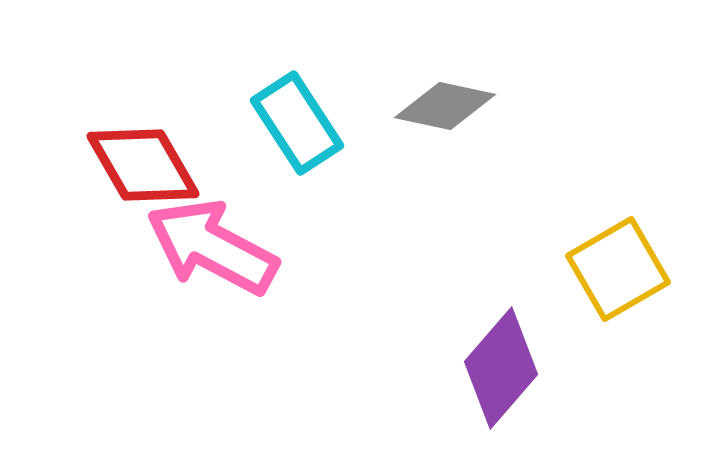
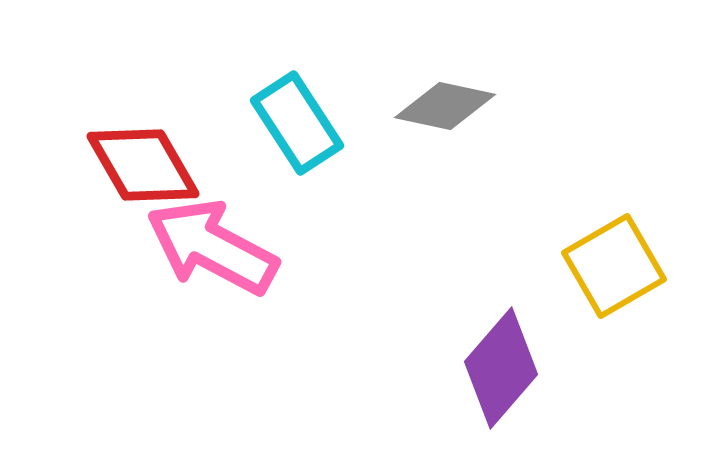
yellow square: moved 4 px left, 3 px up
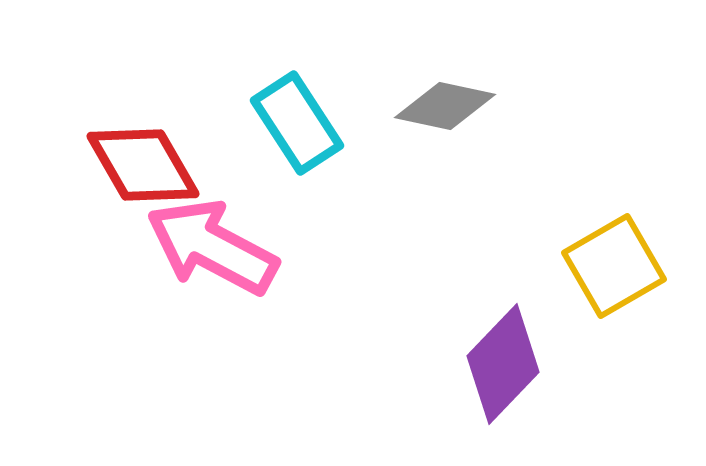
purple diamond: moved 2 px right, 4 px up; rotated 3 degrees clockwise
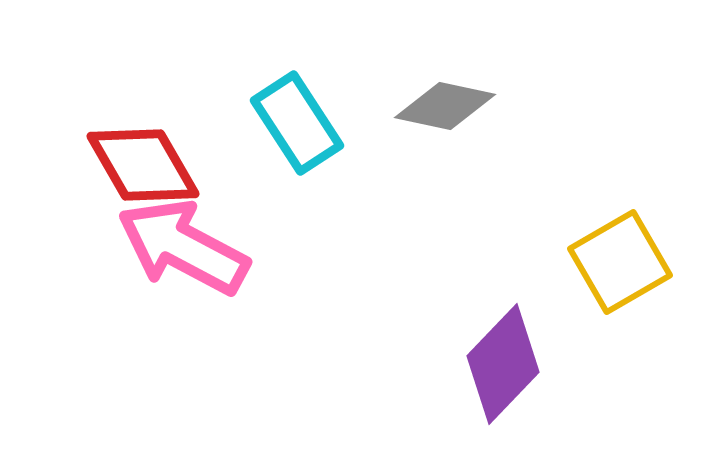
pink arrow: moved 29 px left
yellow square: moved 6 px right, 4 px up
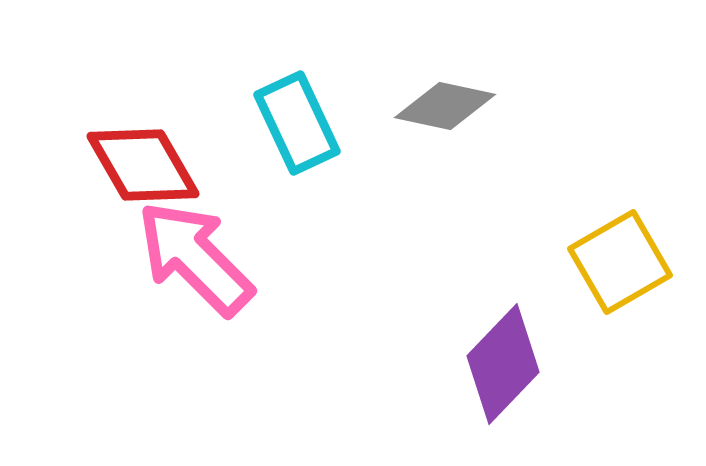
cyan rectangle: rotated 8 degrees clockwise
pink arrow: moved 12 px right, 11 px down; rotated 17 degrees clockwise
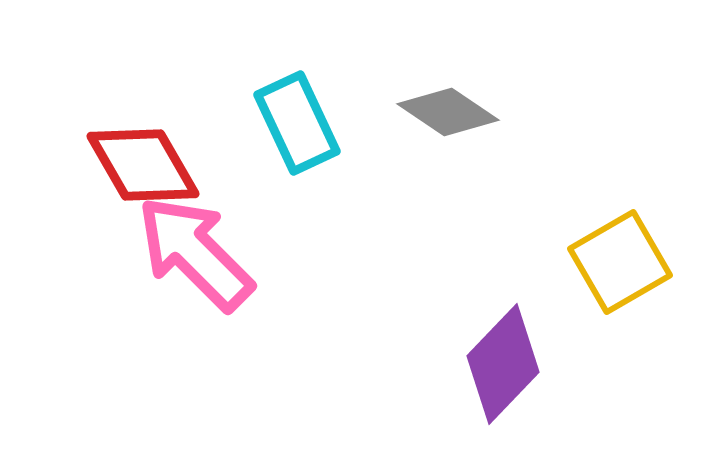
gray diamond: moved 3 px right, 6 px down; rotated 22 degrees clockwise
pink arrow: moved 5 px up
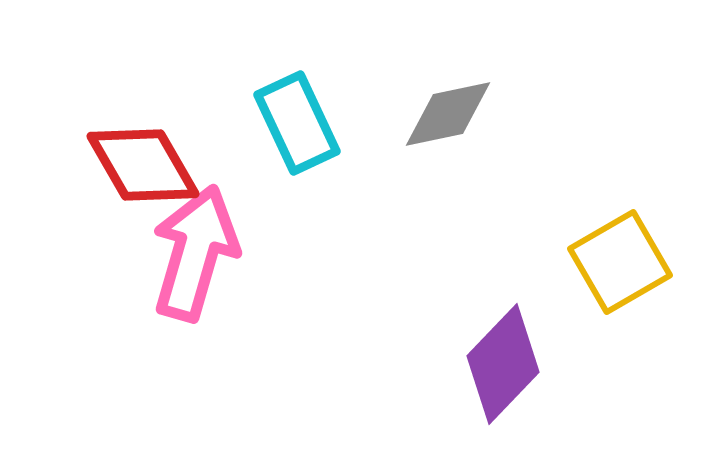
gray diamond: moved 2 px down; rotated 46 degrees counterclockwise
pink arrow: rotated 61 degrees clockwise
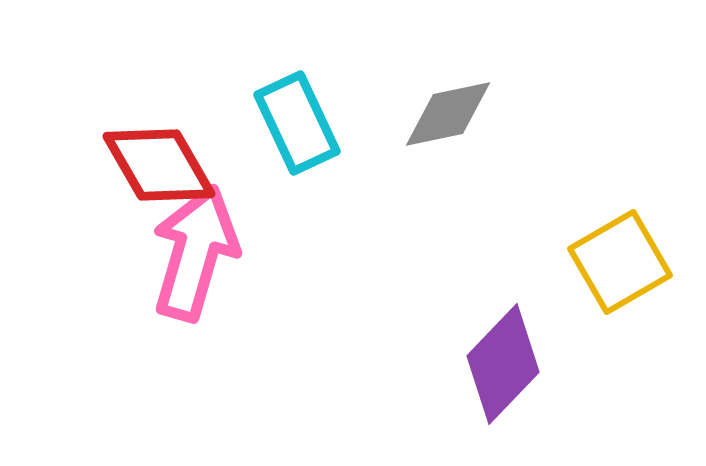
red diamond: moved 16 px right
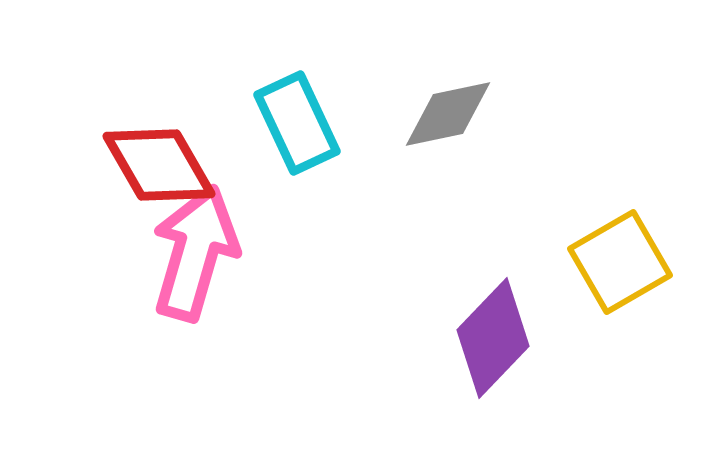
purple diamond: moved 10 px left, 26 px up
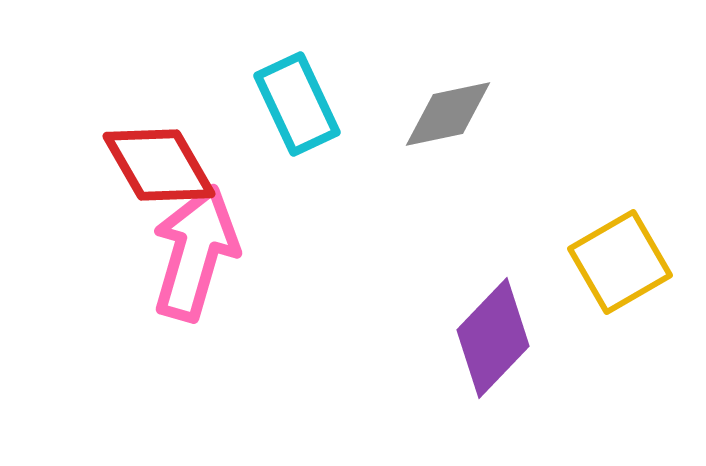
cyan rectangle: moved 19 px up
